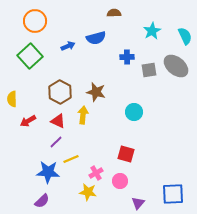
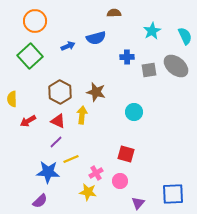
yellow arrow: moved 1 px left
purple semicircle: moved 2 px left
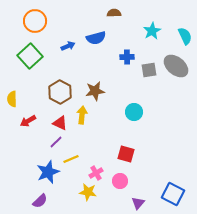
brown star: moved 1 px left, 1 px up; rotated 24 degrees counterclockwise
red triangle: moved 2 px right, 2 px down
blue star: rotated 25 degrees counterclockwise
blue square: rotated 30 degrees clockwise
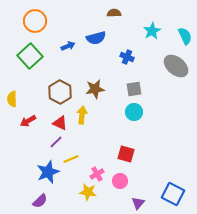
blue cross: rotated 24 degrees clockwise
gray square: moved 15 px left, 19 px down
brown star: moved 2 px up
pink cross: moved 1 px right, 1 px down
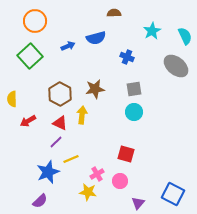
brown hexagon: moved 2 px down
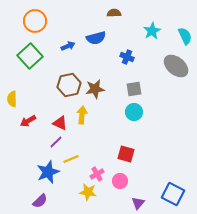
brown hexagon: moved 9 px right, 9 px up; rotated 20 degrees clockwise
